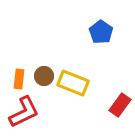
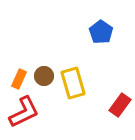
orange rectangle: rotated 18 degrees clockwise
yellow rectangle: rotated 52 degrees clockwise
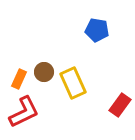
blue pentagon: moved 4 px left, 2 px up; rotated 25 degrees counterclockwise
brown circle: moved 4 px up
yellow rectangle: rotated 8 degrees counterclockwise
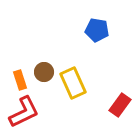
orange rectangle: moved 1 px right, 1 px down; rotated 42 degrees counterclockwise
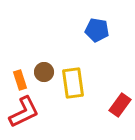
yellow rectangle: rotated 16 degrees clockwise
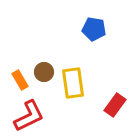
blue pentagon: moved 3 px left, 1 px up
orange rectangle: rotated 12 degrees counterclockwise
red rectangle: moved 5 px left
red L-shape: moved 5 px right, 4 px down
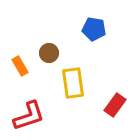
brown circle: moved 5 px right, 19 px up
orange rectangle: moved 14 px up
red L-shape: rotated 8 degrees clockwise
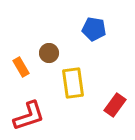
orange rectangle: moved 1 px right, 1 px down
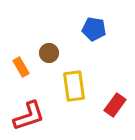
yellow rectangle: moved 1 px right, 3 px down
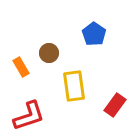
blue pentagon: moved 5 px down; rotated 25 degrees clockwise
